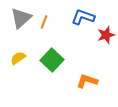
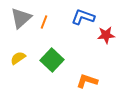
red star: rotated 12 degrees clockwise
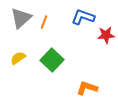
orange L-shape: moved 7 px down
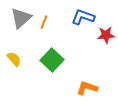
yellow semicircle: moved 4 px left, 1 px down; rotated 84 degrees clockwise
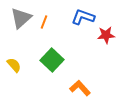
yellow semicircle: moved 6 px down
orange L-shape: moved 7 px left; rotated 30 degrees clockwise
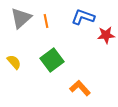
orange line: moved 2 px right, 1 px up; rotated 32 degrees counterclockwise
green square: rotated 10 degrees clockwise
yellow semicircle: moved 3 px up
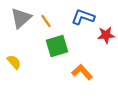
orange line: rotated 24 degrees counterclockwise
green square: moved 5 px right, 14 px up; rotated 20 degrees clockwise
orange L-shape: moved 2 px right, 16 px up
